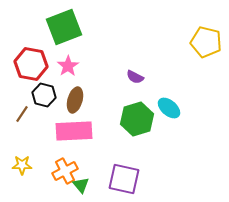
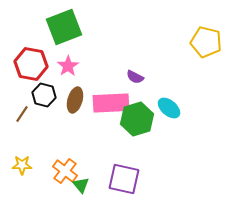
pink rectangle: moved 37 px right, 28 px up
orange cross: rotated 25 degrees counterclockwise
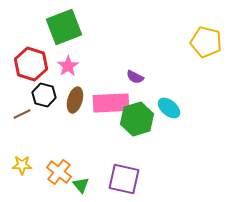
red hexagon: rotated 8 degrees clockwise
brown line: rotated 30 degrees clockwise
orange cross: moved 6 px left, 1 px down
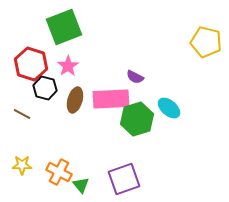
black hexagon: moved 1 px right, 7 px up
pink rectangle: moved 4 px up
brown line: rotated 54 degrees clockwise
orange cross: rotated 10 degrees counterclockwise
purple square: rotated 32 degrees counterclockwise
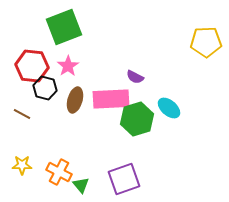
yellow pentagon: rotated 16 degrees counterclockwise
red hexagon: moved 1 px right, 2 px down; rotated 12 degrees counterclockwise
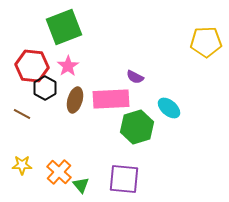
black hexagon: rotated 15 degrees clockwise
green hexagon: moved 8 px down
orange cross: rotated 15 degrees clockwise
purple square: rotated 24 degrees clockwise
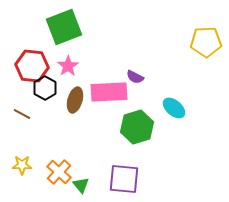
pink rectangle: moved 2 px left, 7 px up
cyan ellipse: moved 5 px right
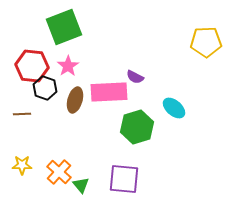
black hexagon: rotated 10 degrees counterclockwise
brown line: rotated 30 degrees counterclockwise
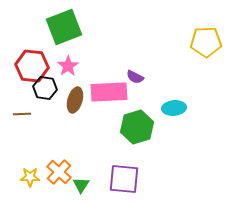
black hexagon: rotated 10 degrees counterclockwise
cyan ellipse: rotated 45 degrees counterclockwise
yellow star: moved 8 px right, 12 px down
green triangle: rotated 12 degrees clockwise
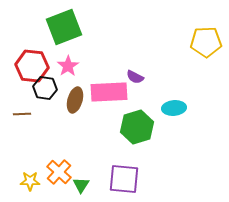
yellow star: moved 4 px down
